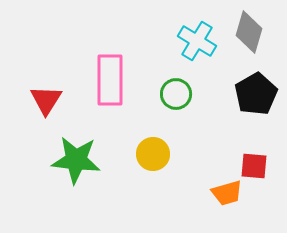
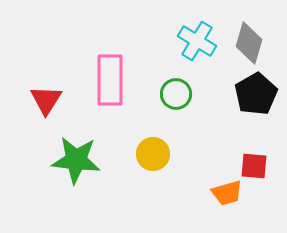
gray diamond: moved 11 px down
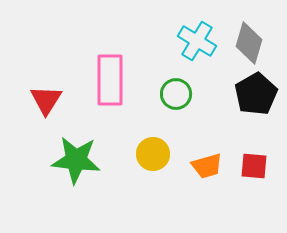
orange trapezoid: moved 20 px left, 27 px up
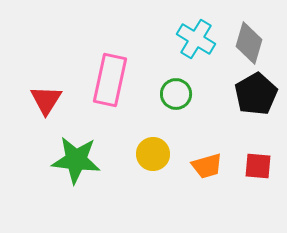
cyan cross: moved 1 px left, 2 px up
pink rectangle: rotated 12 degrees clockwise
red square: moved 4 px right
